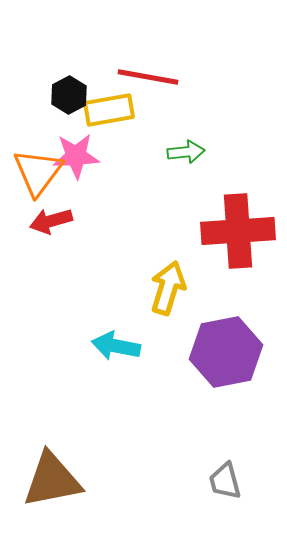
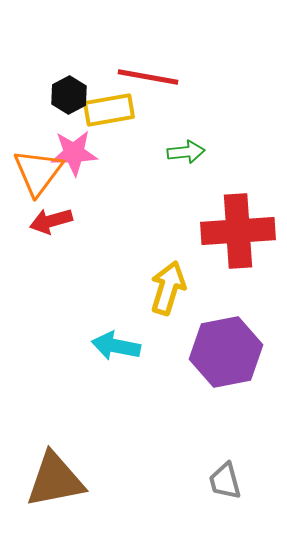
pink star: moved 2 px left, 3 px up
brown triangle: moved 3 px right
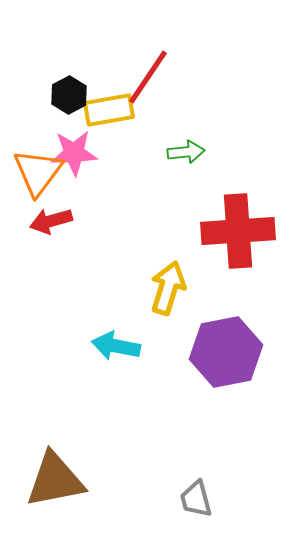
red line: rotated 66 degrees counterclockwise
gray trapezoid: moved 29 px left, 18 px down
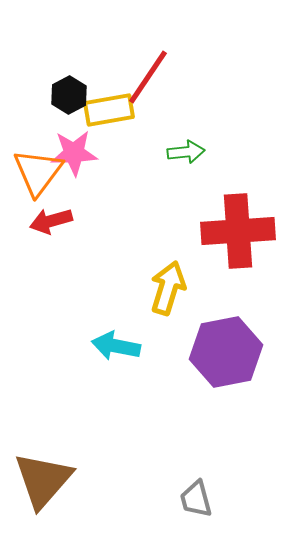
brown triangle: moved 12 px left; rotated 38 degrees counterclockwise
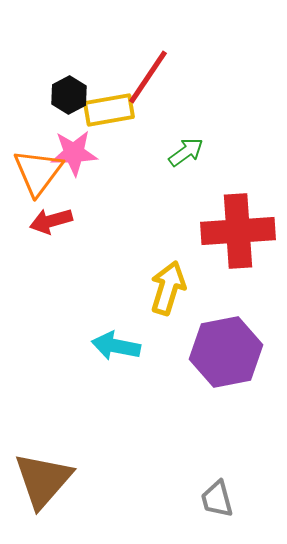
green arrow: rotated 30 degrees counterclockwise
gray trapezoid: moved 21 px right
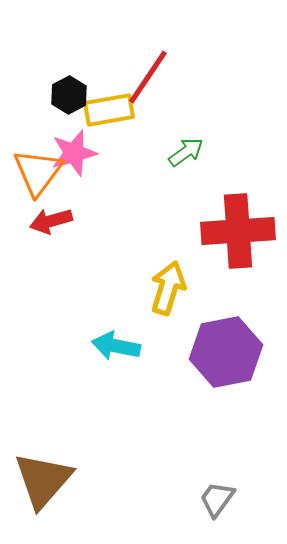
pink star: rotated 12 degrees counterclockwise
gray trapezoid: rotated 51 degrees clockwise
